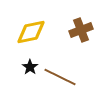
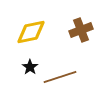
brown line: rotated 44 degrees counterclockwise
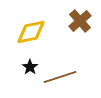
brown cross: moved 1 px left, 9 px up; rotated 20 degrees counterclockwise
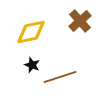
black star: moved 2 px right, 2 px up; rotated 14 degrees counterclockwise
